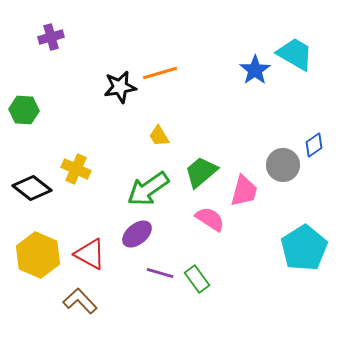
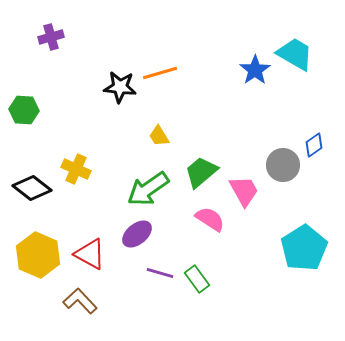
black star: rotated 16 degrees clockwise
pink trapezoid: rotated 44 degrees counterclockwise
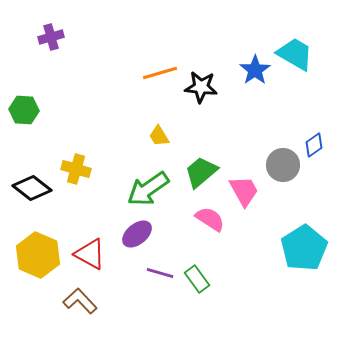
black star: moved 81 px right
yellow cross: rotated 8 degrees counterclockwise
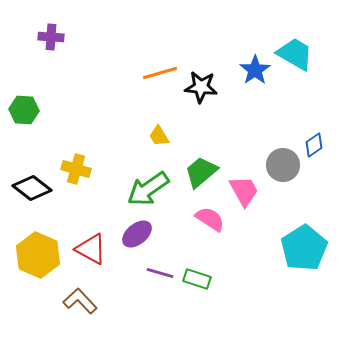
purple cross: rotated 20 degrees clockwise
red triangle: moved 1 px right, 5 px up
green rectangle: rotated 36 degrees counterclockwise
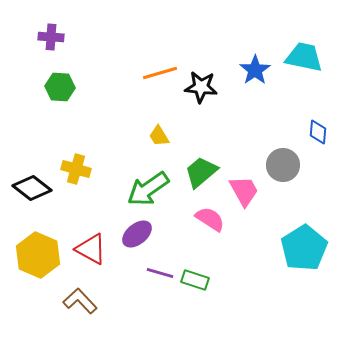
cyan trapezoid: moved 9 px right, 3 px down; rotated 18 degrees counterclockwise
green hexagon: moved 36 px right, 23 px up
blue diamond: moved 4 px right, 13 px up; rotated 50 degrees counterclockwise
green rectangle: moved 2 px left, 1 px down
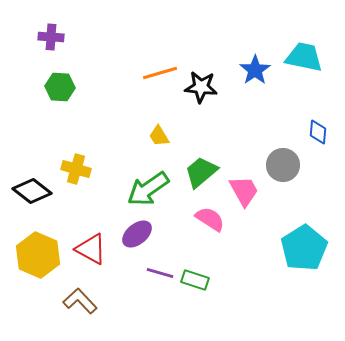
black diamond: moved 3 px down
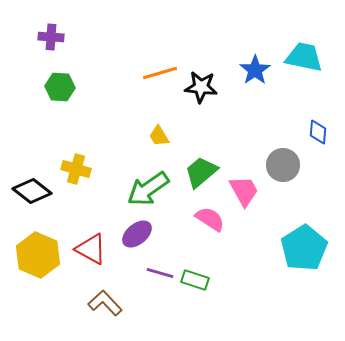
brown L-shape: moved 25 px right, 2 px down
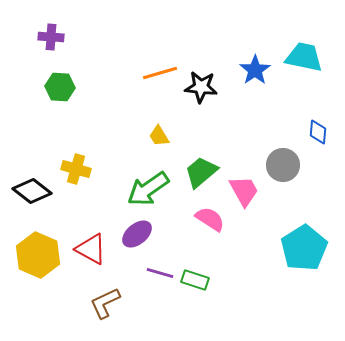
brown L-shape: rotated 72 degrees counterclockwise
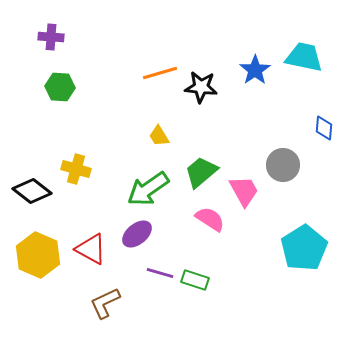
blue diamond: moved 6 px right, 4 px up
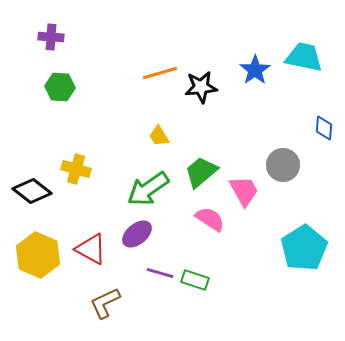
black star: rotated 12 degrees counterclockwise
